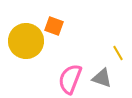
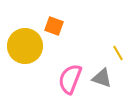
yellow circle: moved 1 px left, 5 px down
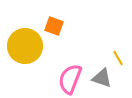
yellow line: moved 5 px down
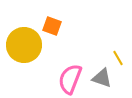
orange square: moved 2 px left
yellow circle: moved 1 px left, 1 px up
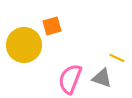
orange square: rotated 36 degrees counterclockwise
yellow line: moved 1 px left; rotated 35 degrees counterclockwise
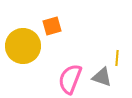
yellow circle: moved 1 px left, 1 px down
yellow line: rotated 70 degrees clockwise
gray triangle: moved 1 px up
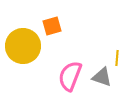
pink semicircle: moved 3 px up
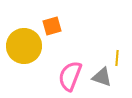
yellow circle: moved 1 px right
